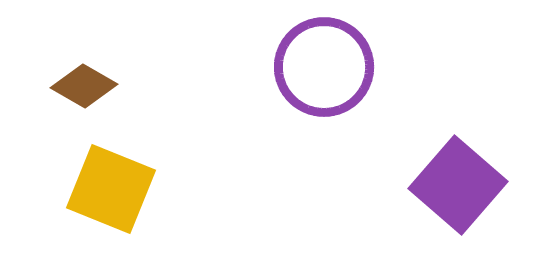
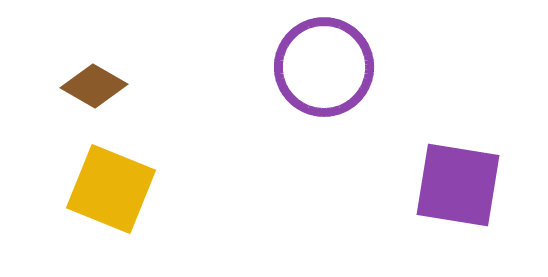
brown diamond: moved 10 px right
purple square: rotated 32 degrees counterclockwise
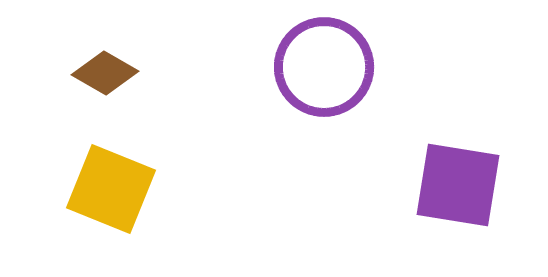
brown diamond: moved 11 px right, 13 px up
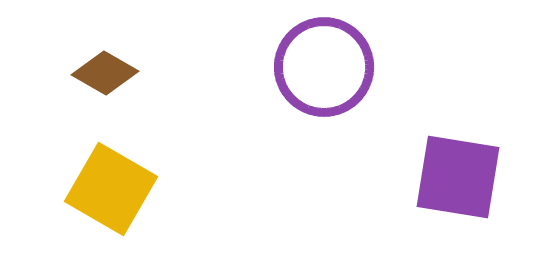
purple square: moved 8 px up
yellow square: rotated 8 degrees clockwise
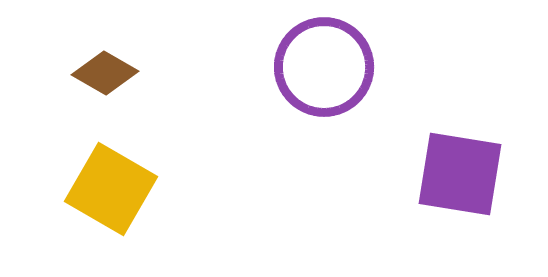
purple square: moved 2 px right, 3 px up
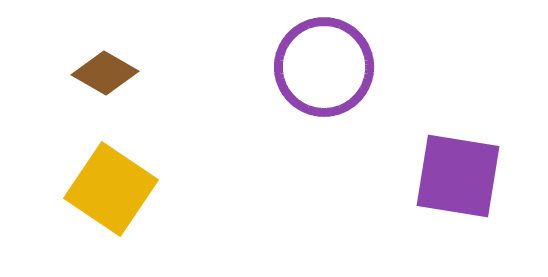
purple square: moved 2 px left, 2 px down
yellow square: rotated 4 degrees clockwise
